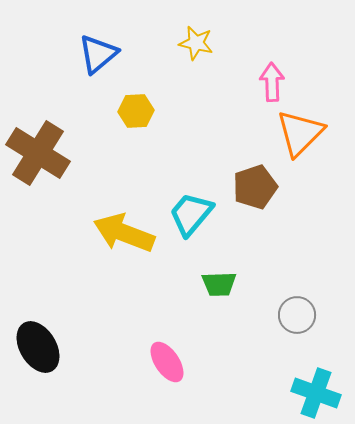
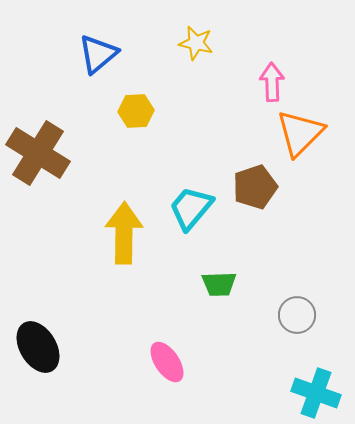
cyan trapezoid: moved 6 px up
yellow arrow: rotated 70 degrees clockwise
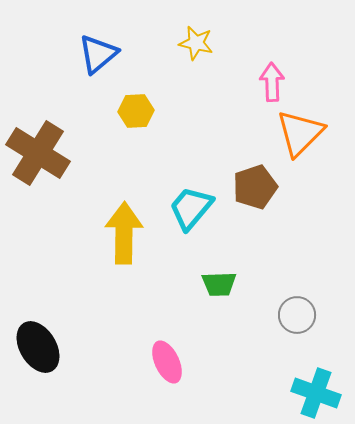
pink ellipse: rotated 9 degrees clockwise
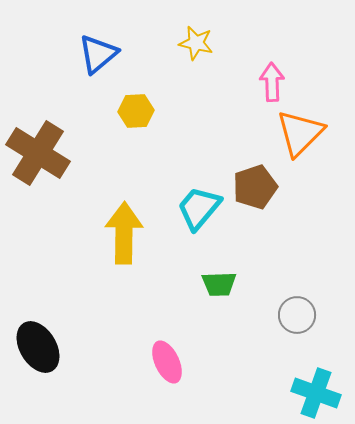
cyan trapezoid: moved 8 px right
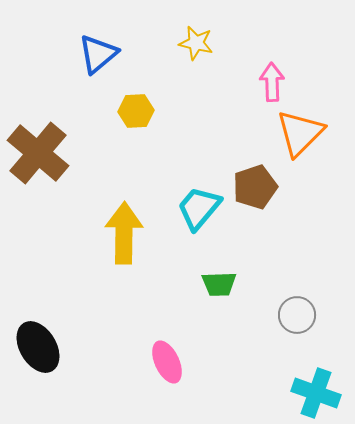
brown cross: rotated 8 degrees clockwise
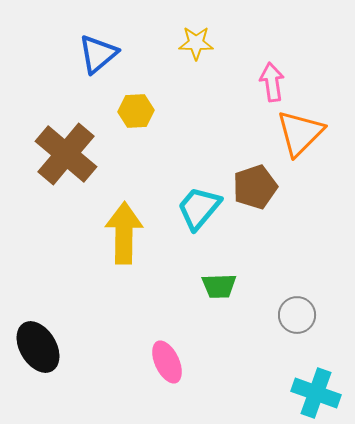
yellow star: rotated 12 degrees counterclockwise
pink arrow: rotated 6 degrees counterclockwise
brown cross: moved 28 px right, 1 px down
green trapezoid: moved 2 px down
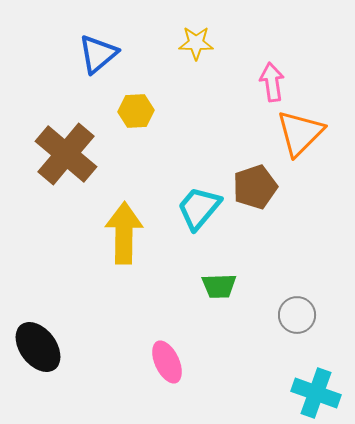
black ellipse: rotated 6 degrees counterclockwise
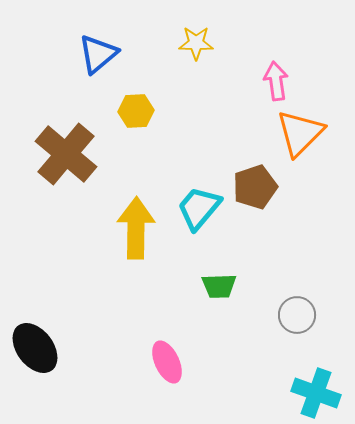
pink arrow: moved 4 px right, 1 px up
yellow arrow: moved 12 px right, 5 px up
black ellipse: moved 3 px left, 1 px down
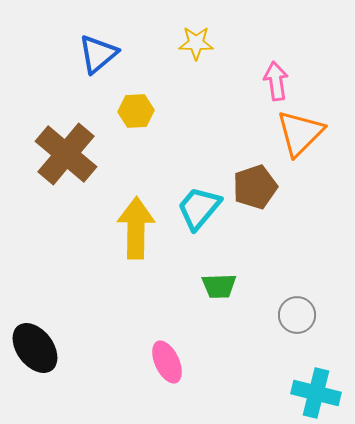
cyan cross: rotated 6 degrees counterclockwise
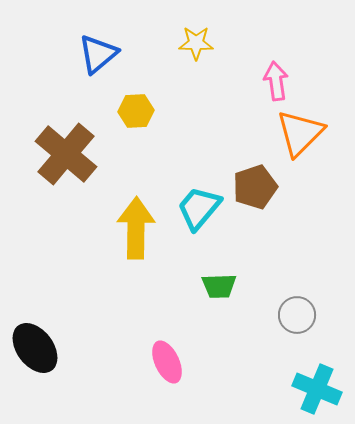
cyan cross: moved 1 px right, 4 px up; rotated 9 degrees clockwise
